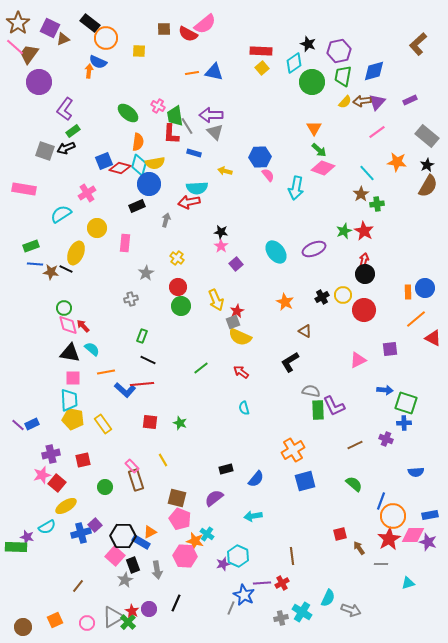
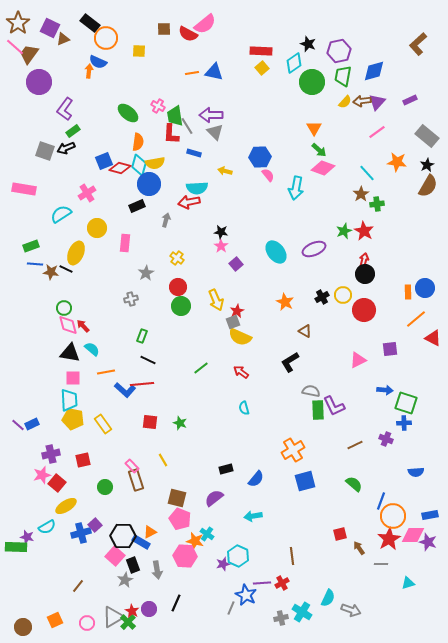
blue star at (244, 595): moved 2 px right
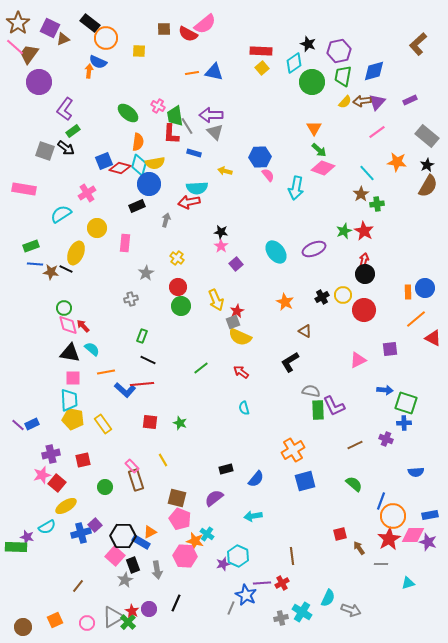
black arrow at (66, 148): rotated 120 degrees counterclockwise
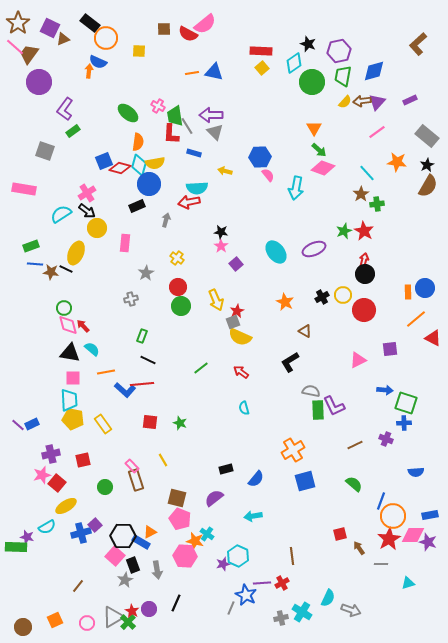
black arrow at (66, 148): moved 21 px right, 63 px down
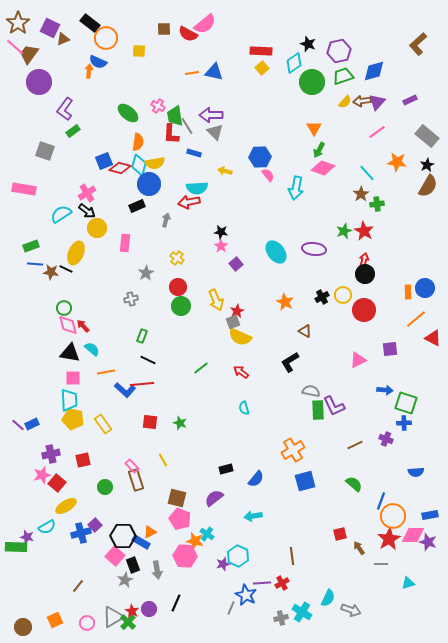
green trapezoid at (343, 76): rotated 60 degrees clockwise
green arrow at (319, 150): rotated 77 degrees clockwise
purple ellipse at (314, 249): rotated 30 degrees clockwise
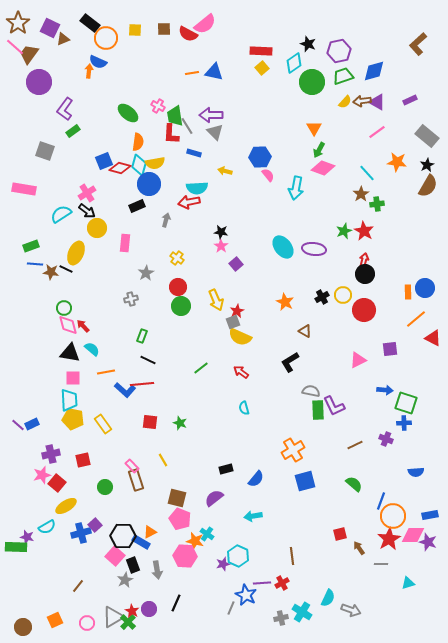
yellow square at (139, 51): moved 4 px left, 21 px up
purple triangle at (377, 102): rotated 42 degrees counterclockwise
cyan ellipse at (276, 252): moved 7 px right, 5 px up
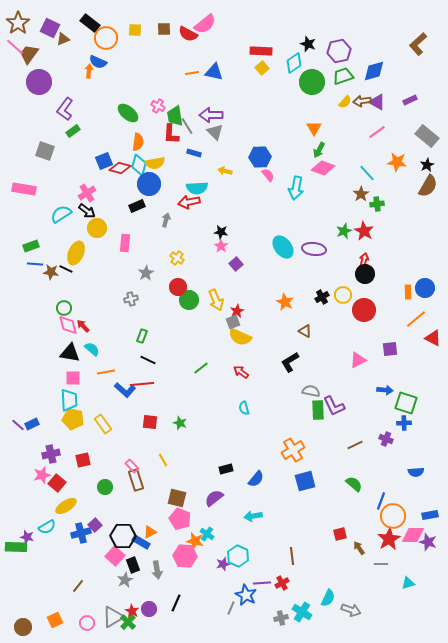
green circle at (181, 306): moved 8 px right, 6 px up
